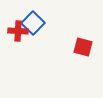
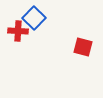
blue square: moved 1 px right, 5 px up
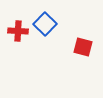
blue square: moved 11 px right, 6 px down
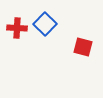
red cross: moved 1 px left, 3 px up
